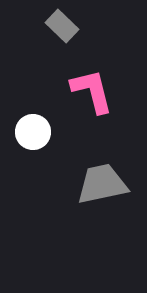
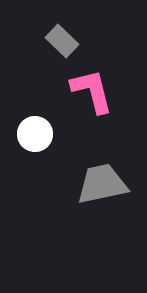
gray rectangle: moved 15 px down
white circle: moved 2 px right, 2 px down
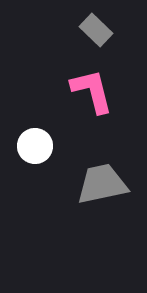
gray rectangle: moved 34 px right, 11 px up
white circle: moved 12 px down
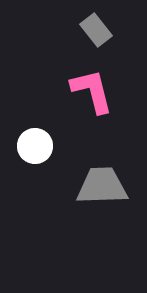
gray rectangle: rotated 8 degrees clockwise
gray trapezoid: moved 2 px down; rotated 10 degrees clockwise
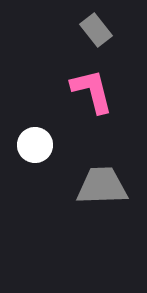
white circle: moved 1 px up
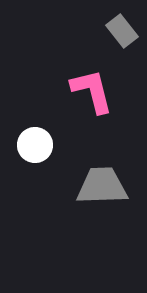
gray rectangle: moved 26 px right, 1 px down
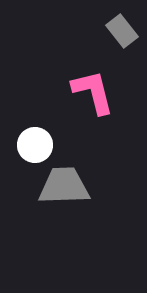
pink L-shape: moved 1 px right, 1 px down
gray trapezoid: moved 38 px left
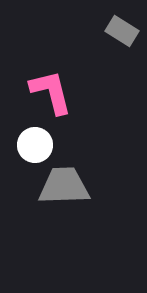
gray rectangle: rotated 20 degrees counterclockwise
pink L-shape: moved 42 px left
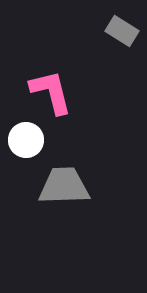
white circle: moved 9 px left, 5 px up
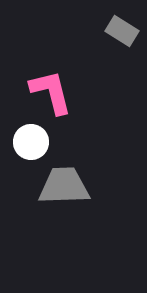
white circle: moved 5 px right, 2 px down
